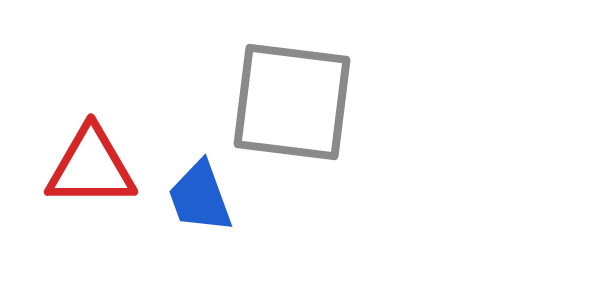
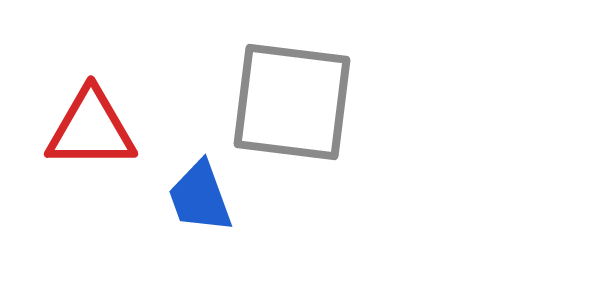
red triangle: moved 38 px up
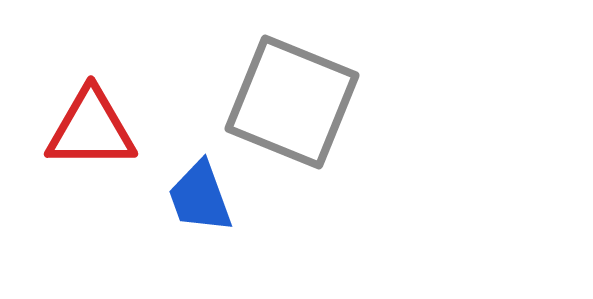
gray square: rotated 15 degrees clockwise
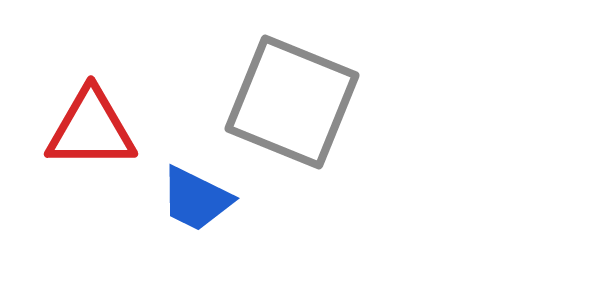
blue trapezoid: moved 4 px left, 2 px down; rotated 44 degrees counterclockwise
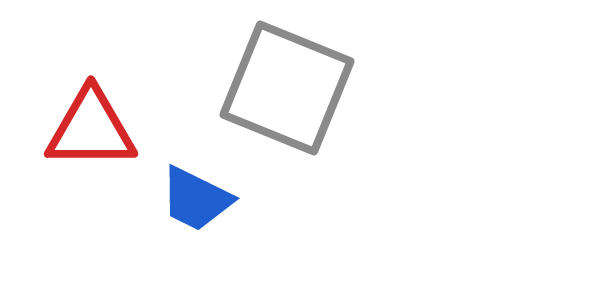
gray square: moved 5 px left, 14 px up
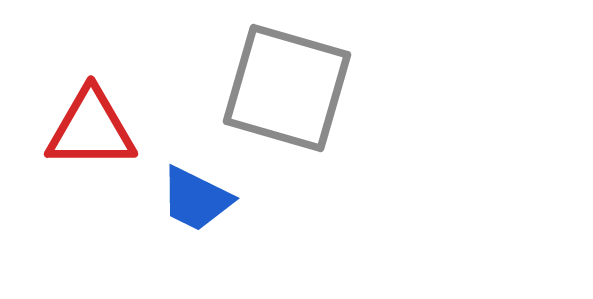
gray square: rotated 6 degrees counterclockwise
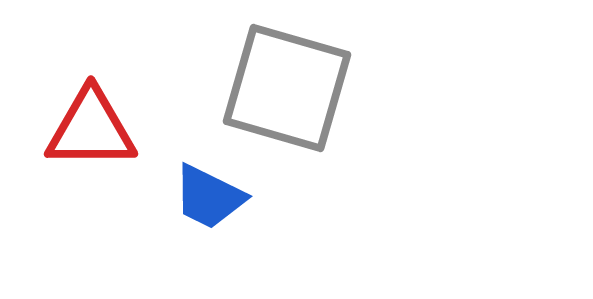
blue trapezoid: moved 13 px right, 2 px up
